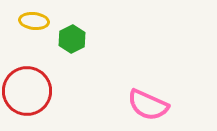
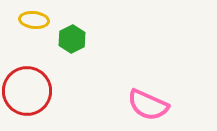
yellow ellipse: moved 1 px up
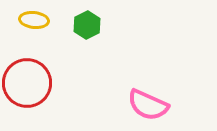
green hexagon: moved 15 px right, 14 px up
red circle: moved 8 px up
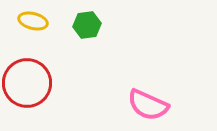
yellow ellipse: moved 1 px left, 1 px down; rotated 8 degrees clockwise
green hexagon: rotated 20 degrees clockwise
